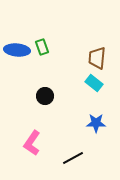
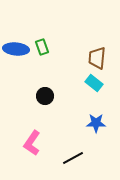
blue ellipse: moved 1 px left, 1 px up
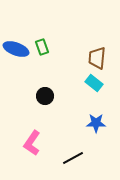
blue ellipse: rotated 15 degrees clockwise
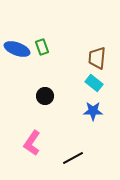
blue ellipse: moved 1 px right
blue star: moved 3 px left, 12 px up
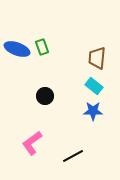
cyan rectangle: moved 3 px down
pink L-shape: rotated 20 degrees clockwise
black line: moved 2 px up
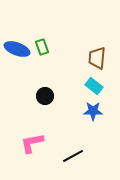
pink L-shape: rotated 25 degrees clockwise
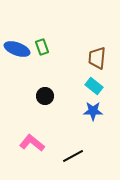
pink L-shape: rotated 50 degrees clockwise
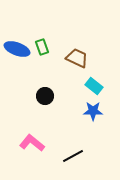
brown trapezoid: moved 20 px left; rotated 110 degrees clockwise
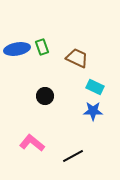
blue ellipse: rotated 30 degrees counterclockwise
cyan rectangle: moved 1 px right, 1 px down; rotated 12 degrees counterclockwise
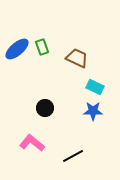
blue ellipse: rotated 30 degrees counterclockwise
black circle: moved 12 px down
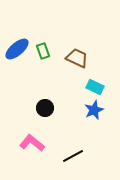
green rectangle: moved 1 px right, 4 px down
blue star: moved 1 px right, 1 px up; rotated 24 degrees counterclockwise
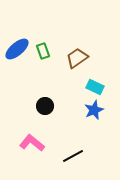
brown trapezoid: rotated 60 degrees counterclockwise
black circle: moved 2 px up
